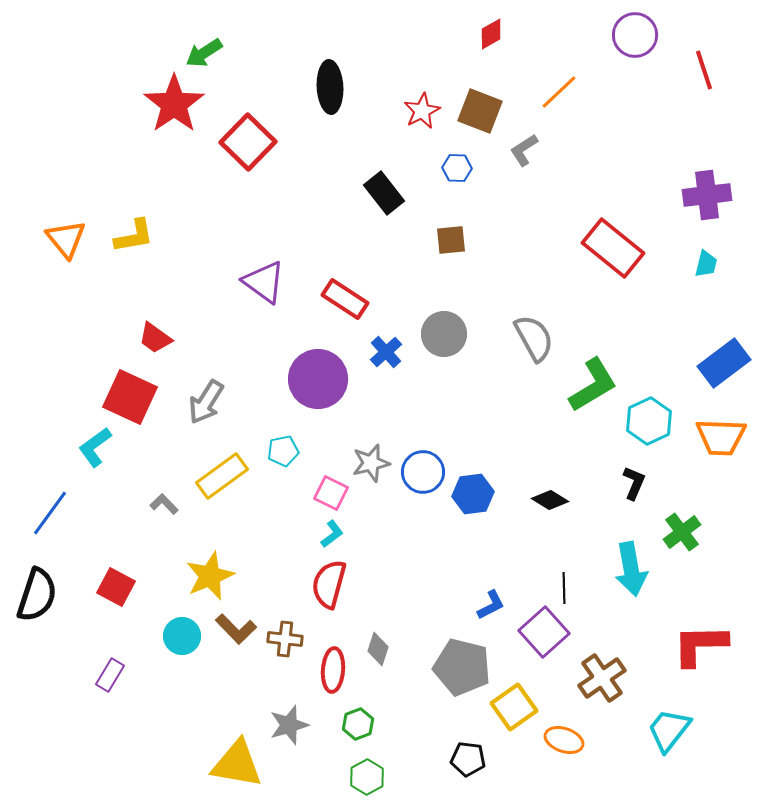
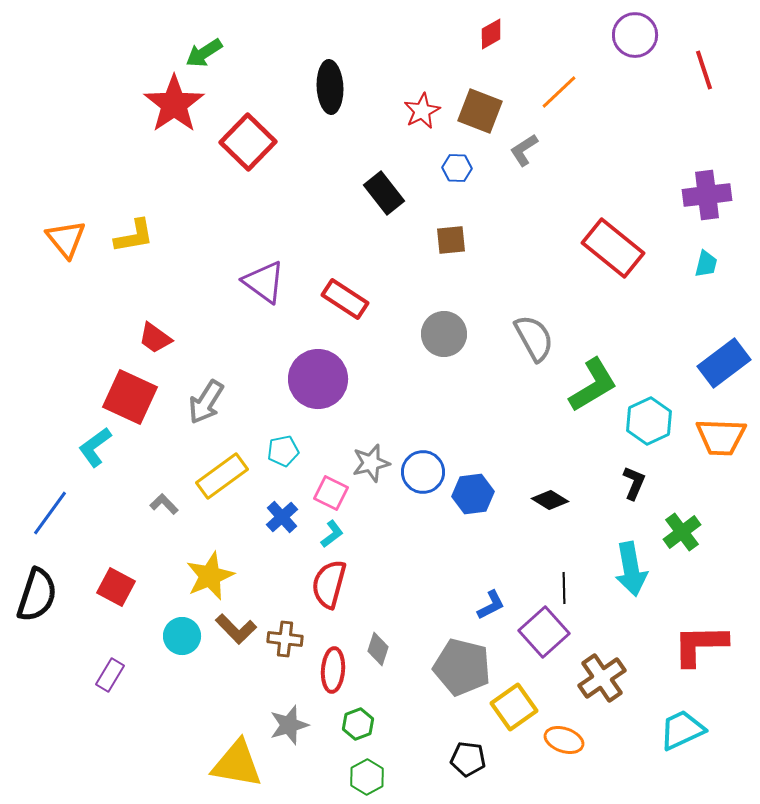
blue cross at (386, 352): moved 104 px left, 165 px down
cyan trapezoid at (669, 730): moved 13 px right; rotated 27 degrees clockwise
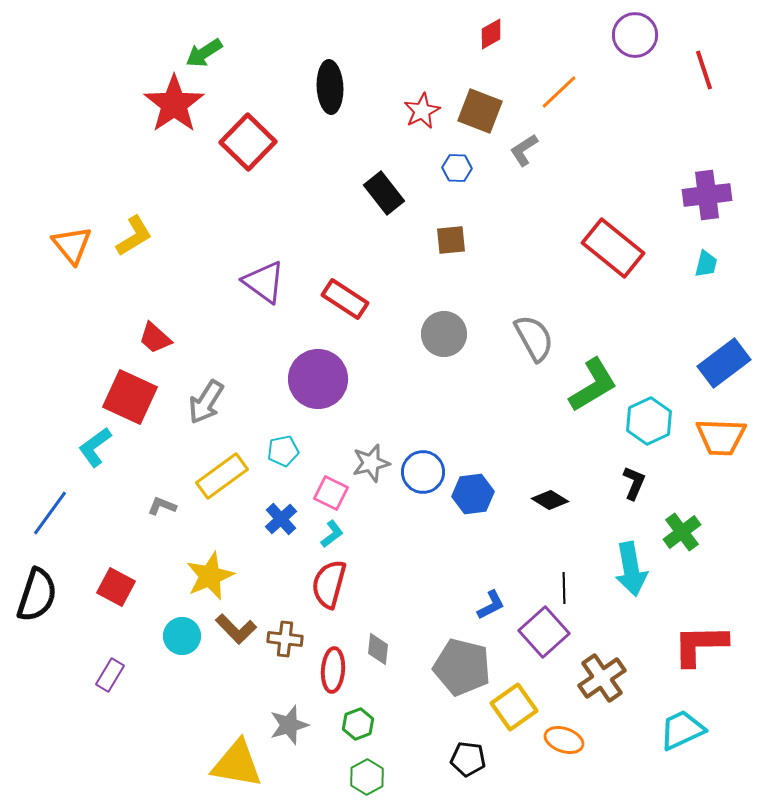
yellow L-shape at (134, 236): rotated 21 degrees counterclockwise
orange triangle at (66, 239): moved 6 px right, 6 px down
red trapezoid at (155, 338): rotated 6 degrees clockwise
gray L-shape at (164, 504): moved 2 px left, 2 px down; rotated 24 degrees counterclockwise
blue cross at (282, 517): moved 1 px left, 2 px down
gray diamond at (378, 649): rotated 12 degrees counterclockwise
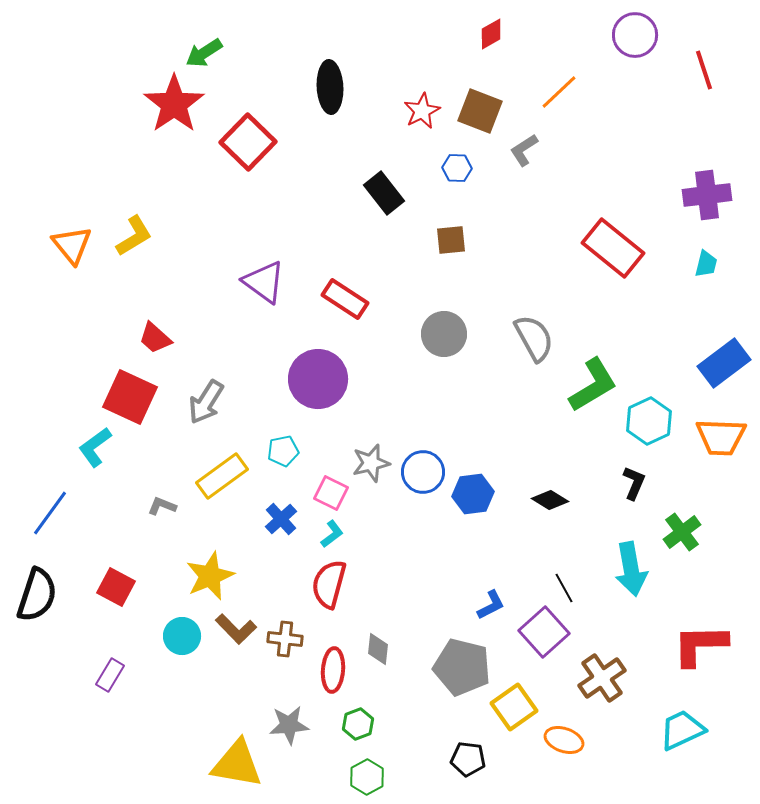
black line at (564, 588): rotated 28 degrees counterclockwise
gray star at (289, 725): rotated 12 degrees clockwise
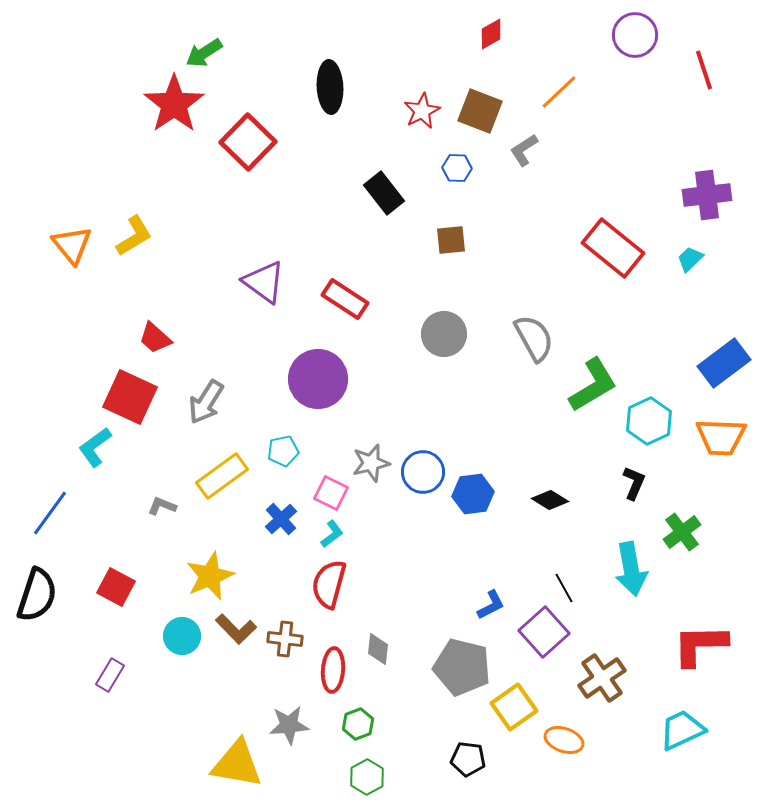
cyan trapezoid at (706, 264): moved 16 px left, 5 px up; rotated 148 degrees counterclockwise
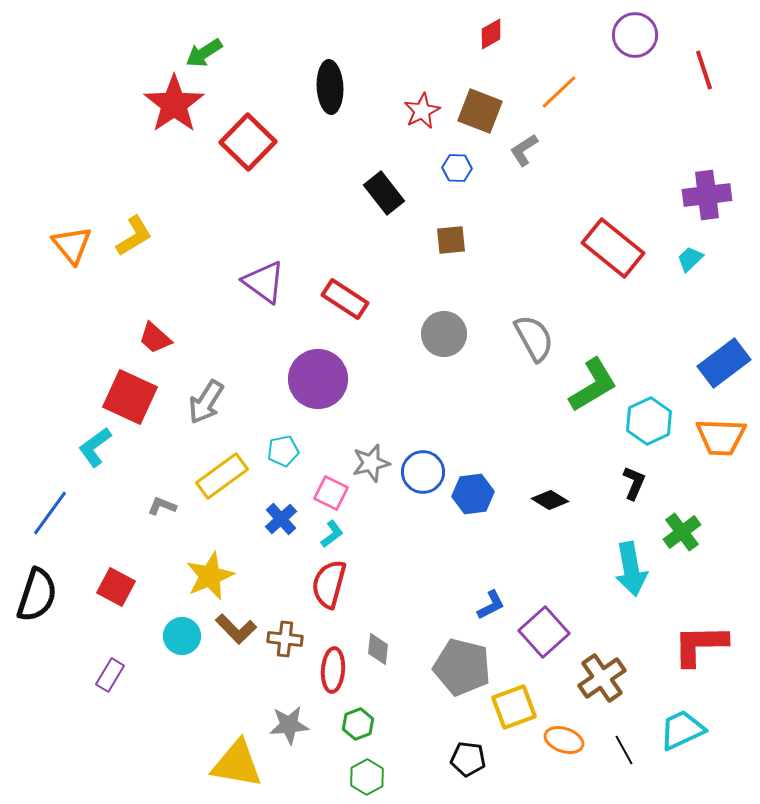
black line at (564, 588): moved 60 px right, 162 px down
yellow square at (514, 707): rotated 15 degrees clockwise
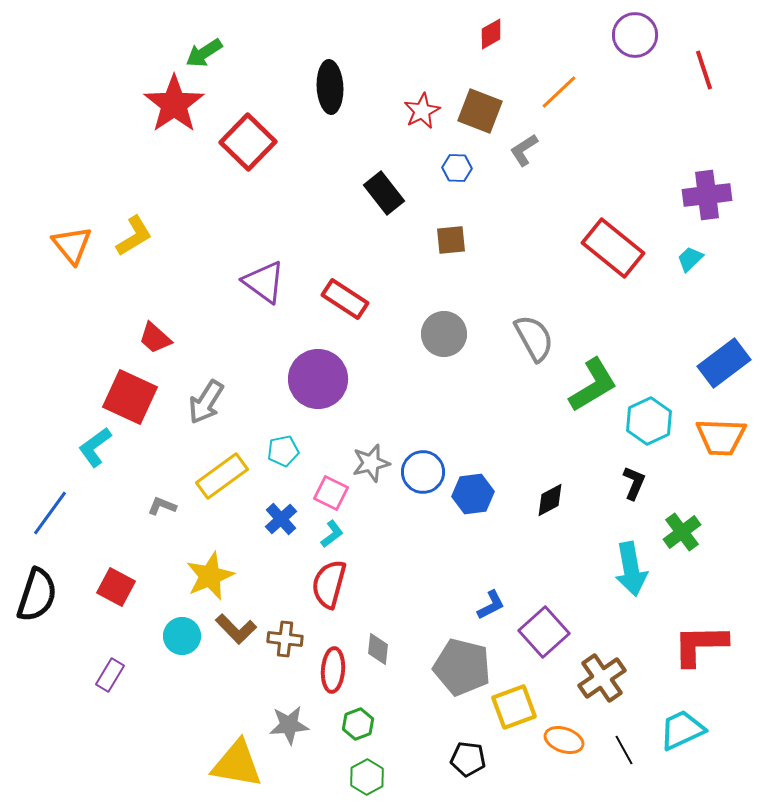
black diamond at (550, 500): rotated 60 degrees counterclockwise
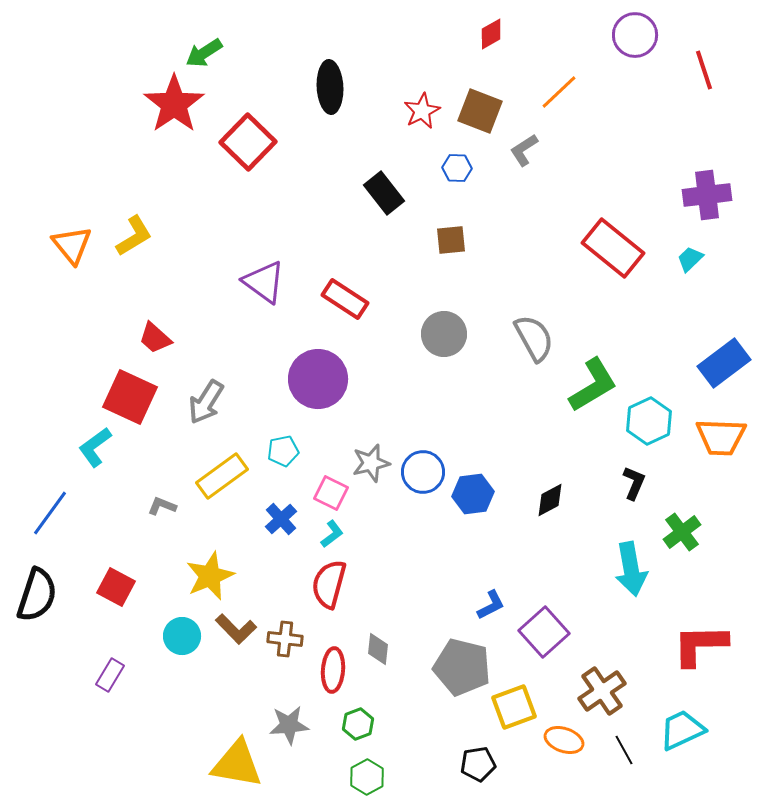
brown cross at (602, 678): moved 13 px down
black pentagon at (468, 759): moved 10 px right, 5 px down; rotated 16 degrees counterclockwise
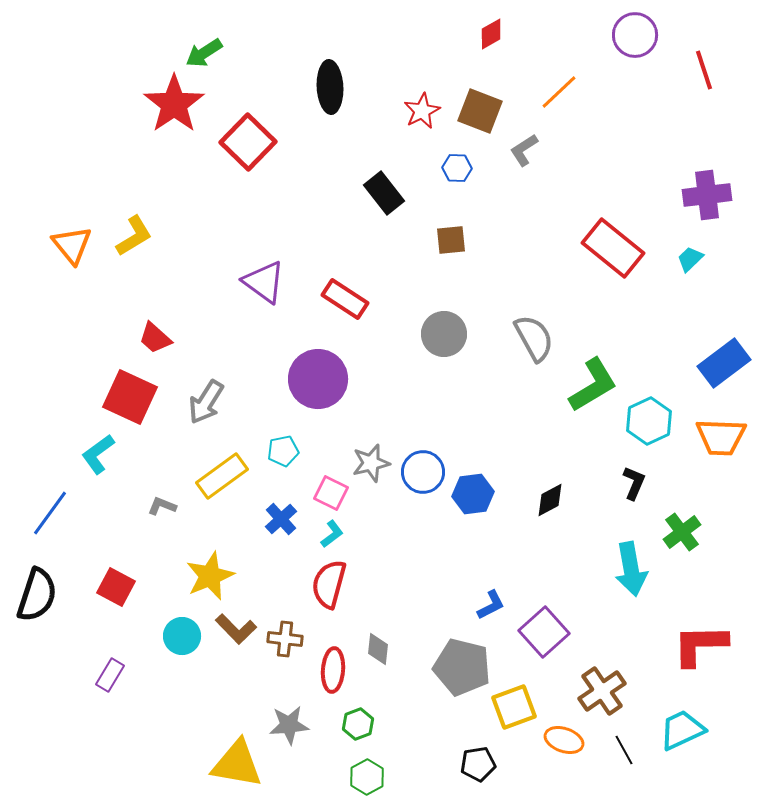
cyan L-shape at (95, 447): moved 3 px right, 7 px down
